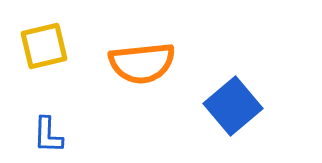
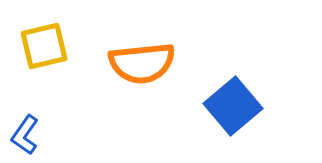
blue L-shape: moved 23 px left; rotated 33 degrees clockwise
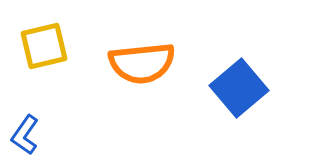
blue square: moved 6 px right, 18 px up
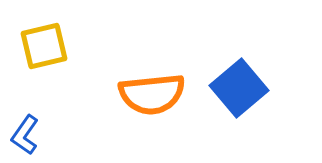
orange semicircle: moved 10 px right, 31 px down
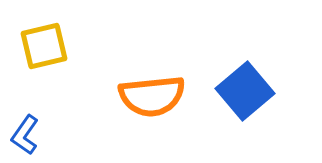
blue square: moved 6 px right, 3 px down
orange semicircle: moved 2 px down
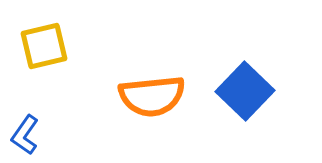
blue square: rotated 6 degrees counterclockwise
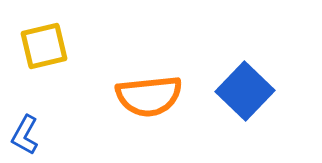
orange semicircle: moved 3 px left
blue L-shape: rotated 6 degrees counterclockwise
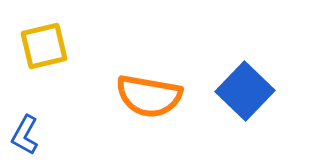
orange semicircle: rotated 16 degrees clockwise
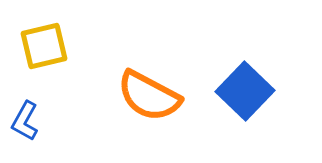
orange semicircle: rotated 18 degrees clockwise
blue L-shape: moved 14 px up
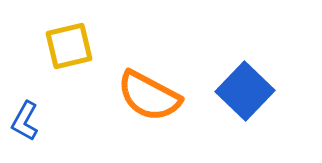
yellow square: moved 25 px right
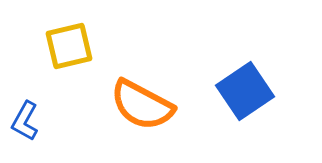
blue square: rotated 12 degrees clockwise
orange semicircle: moved 7 px left, 9 px down
